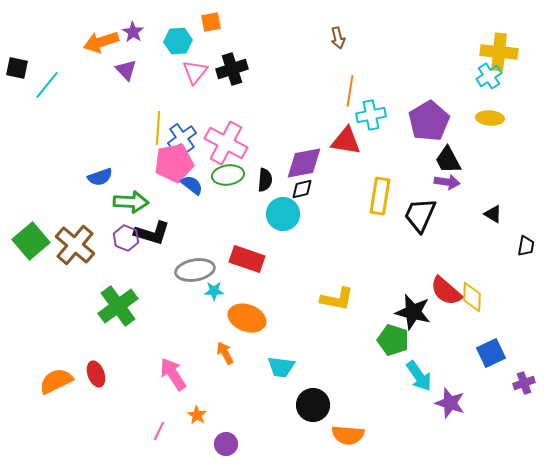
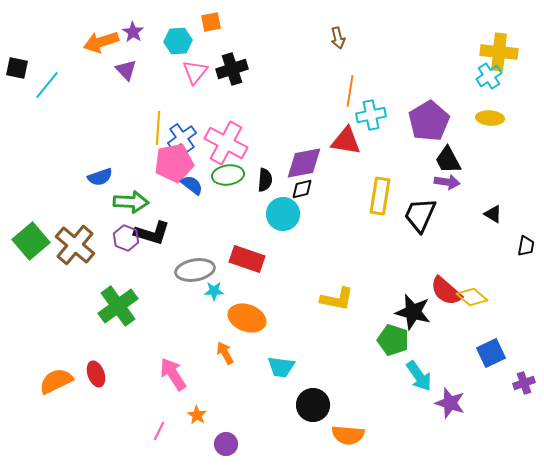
yellow diamond at (472, 297): rotated 52 degrees counterclockwise
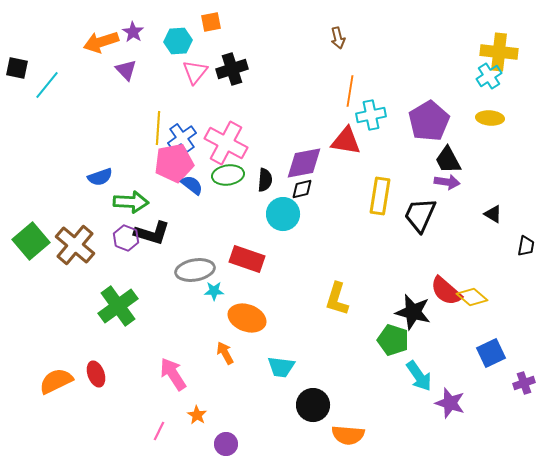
yellow L-shape at (337, 299): rotated 96 degrees clockwise
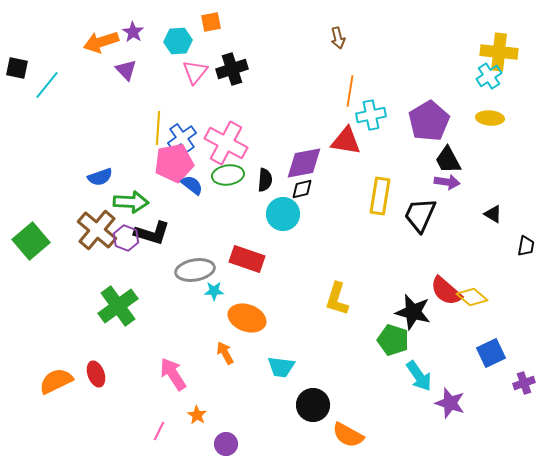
brown cross at (75, 245): moved 22 px right, 15 px up
orange semicircle at (348, 435): rotated 24 degrees clockwise
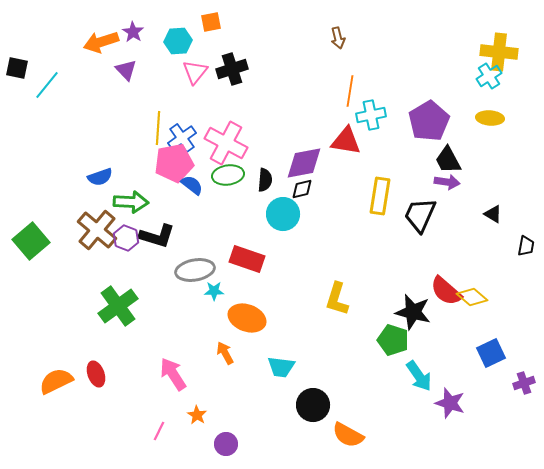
black L-shape at (152, 233): moved 5 px right, 3 px down
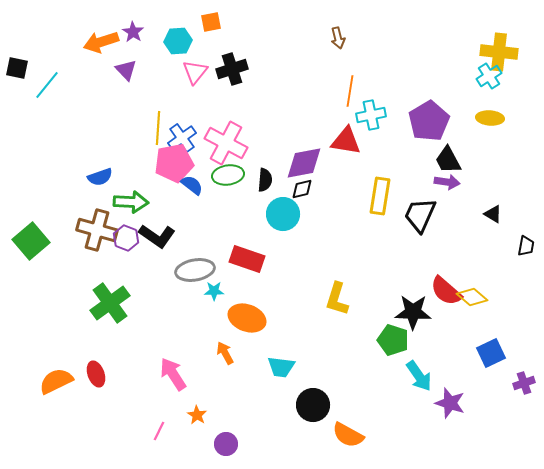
brown cross at (97, 230): rotated 24 degrees counterclockwise
black L-shape at (157, 236): rotated 18 degrees clockwise
green cross at (118, 306): moved 8 px left, 3 px up
black star at (413, 312): rotated 12 degrees counterclockwise
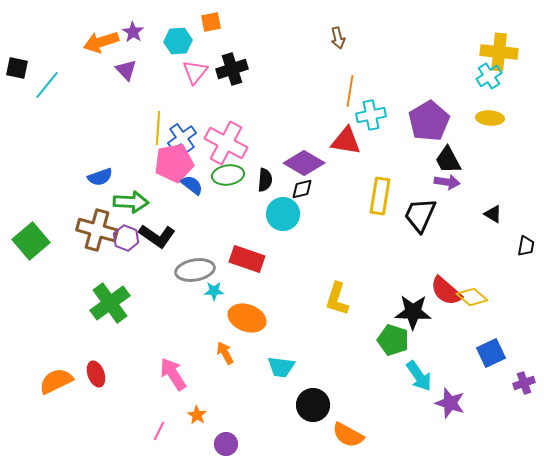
purple diamond at (304, 163): rotated 42 degrees clockwise
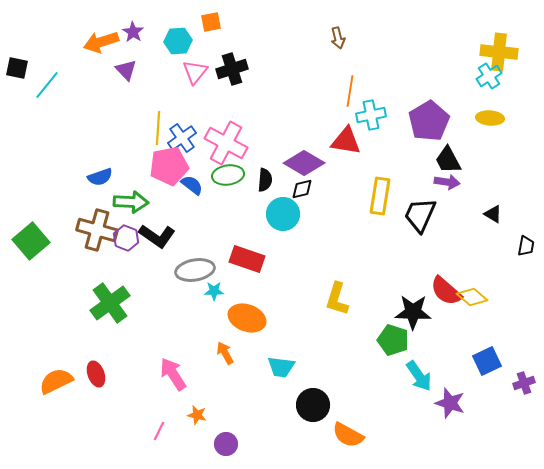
pink pentagon at (174, 163): moved 5 px left, 3 px down
blue square at (491, 353): moved 4 px left, 8 px down
orange star at (197, 415): rotated 18 degrees counterclockwise
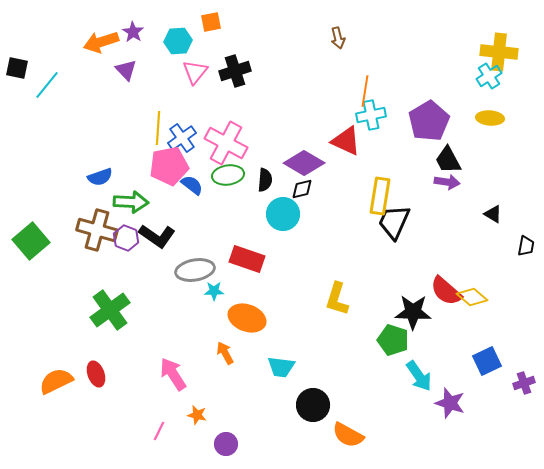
black cross at (232, 69): moved 3 px right, 2 px down
orange line at (350, 91): moved 15 px right
red triangle at (346, 141): rotated 16 degrees clockwise
black trapezoid at (420, 215): moved 26 px left, 7 px down
green cross at (110, 303): moved 7 px down
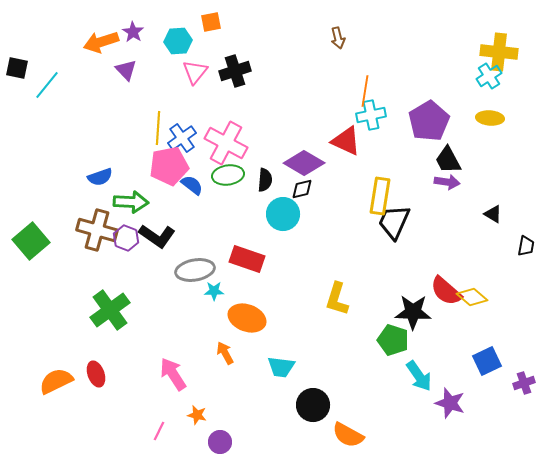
purple circle at (226, 444): moved 6 px left, 2 px up
